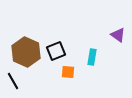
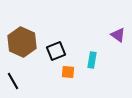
brown hexagon: moved 4 px left, 10 px up
cyan rectangle: moved 3 px down
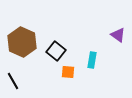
black square: rotated 30 degrees counterclockwise
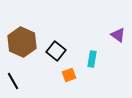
cyan rectangle: moved 1 px up
orange square: moved 1 px right, 3 px down; rotated 24 degrees counterclockwise
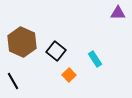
purple triangle: moved 22 px up; rotated 35 degrees counterclockwise
cyan rectangle: moved 3 px right; rotated 42 degrees counterclockwise
orange square: rotated 24 degrees counterclockwise
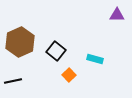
purple triangle: moved 1 px left, 2 px down
brown hexagon: moved 2 px left; rotated 12 degrees clockwise
cyan rectangle: rotated 42 degrees counterclockwise
black line: rotated 72 degrees counterclockwise
